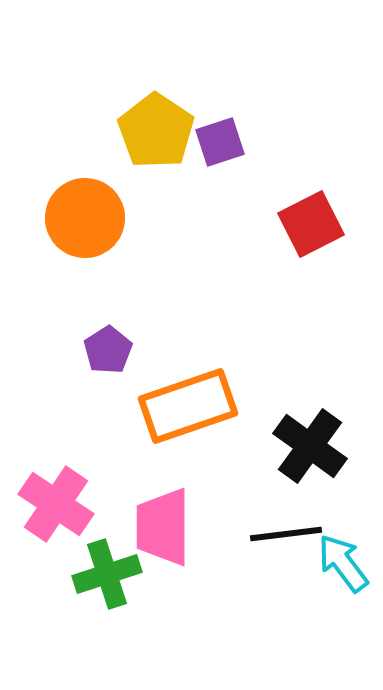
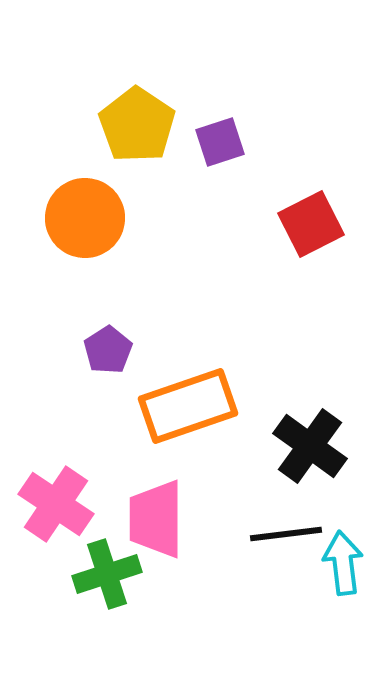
yellow pentagon: moved 19 px left, 6 px up
pink trapezoid: moved 7 px left, 8 px up
cyan arrow: rotated 30 degrees clockwise
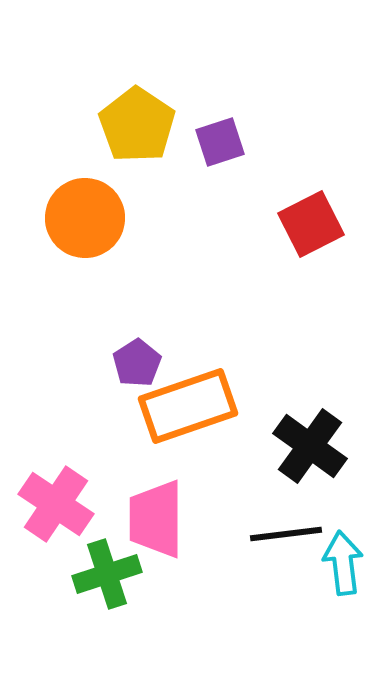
purple pentagon: moved 29 px right, 13 px down
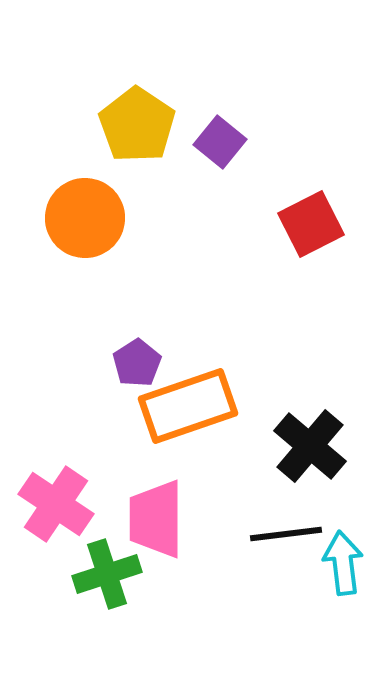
purple square: rotated 33 degrees counterclockwise
black cross: rotated 4 degrees clockwise
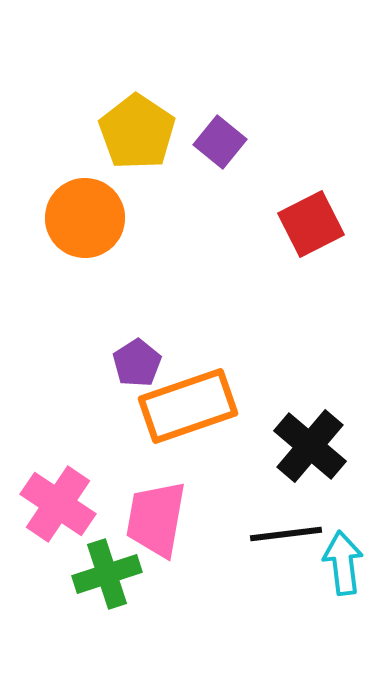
yellow pentagon: moved 7 px down
pink cross: moved 2 px right
pink trapezoid: rotated 10 degrees clockwise
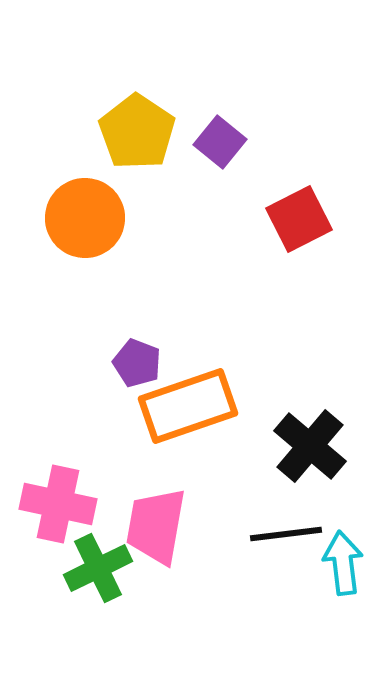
red square: moved 12 px left, 5 px up
purple pentagon: rotated 18 degrees counterclockwise
pink cross: rotated 22 degrees counterclockwise
pink trapezoid: moved 7 px down
green cross: moved 9 px left, 6 px up; rotated 8 degrees counterclockwise
